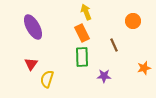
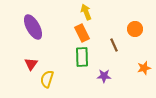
orange circle: moved 2 px right, 8 px down
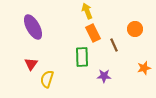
yellow arrow: moved 1 px right, 1 px up
orange rectangle: moved 11 px right
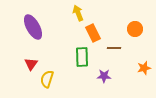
yellow arrow: moved 9 px left, 2 px down
brown line: moved 3 px down; rotated 64 degrees counterclockwise
